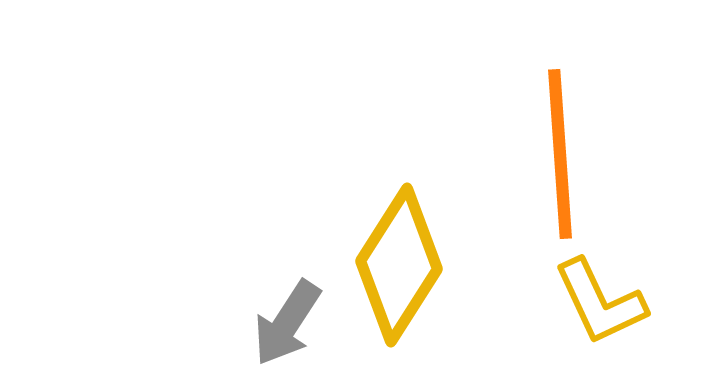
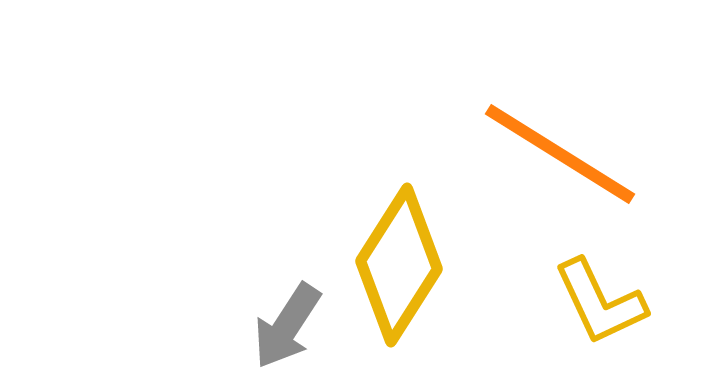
orange line: rotated 54 degrees counterclockwise
gray arrow: moved 3 px down
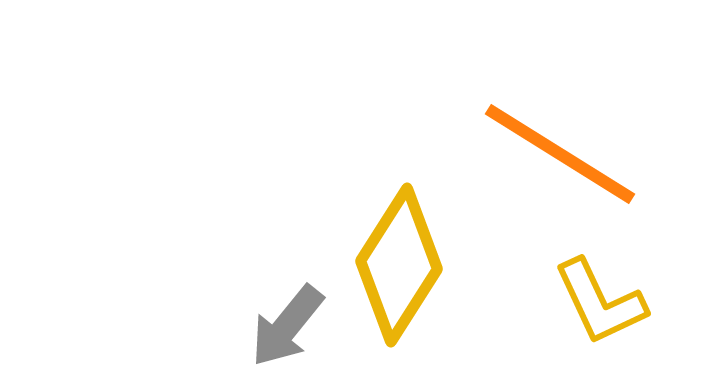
gray arrow: rotated 6 degrees clockwise
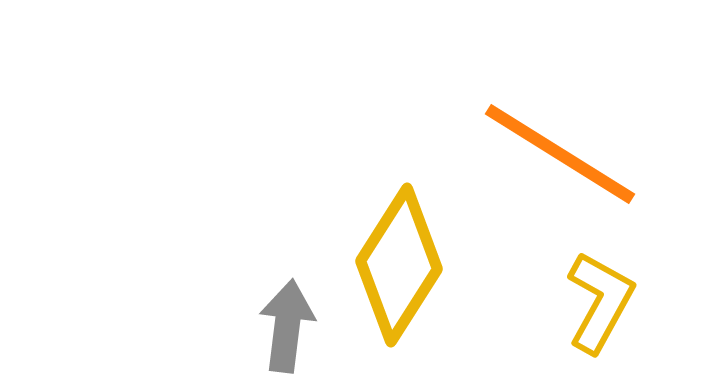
yellow L-shape: rotated 126 degrees counterclockwise
gray arrow: rotated 148 degrees clockwise
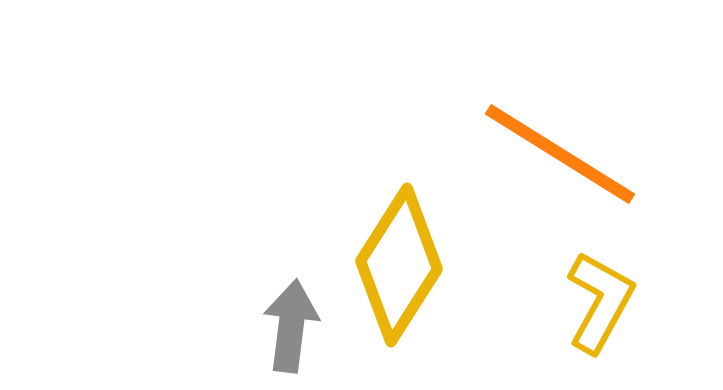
gray arrow: moved 4 px right
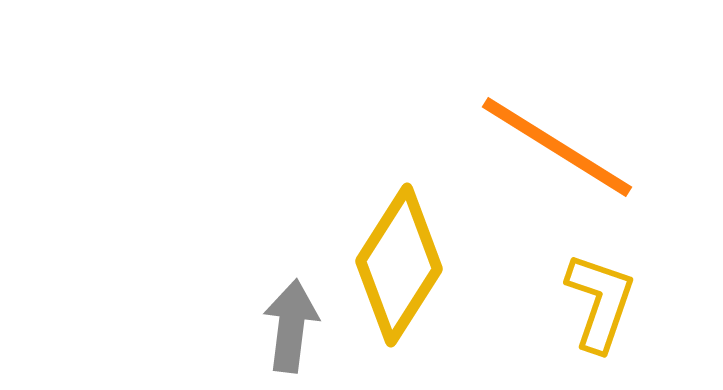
orange line: moved 3 px left, 7 px up
yellow L-shape: rotated 10 degrees counterclockwise
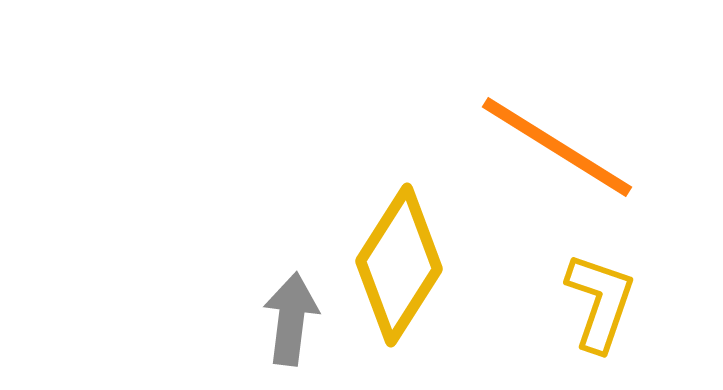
gray arrow: moved 7 px up
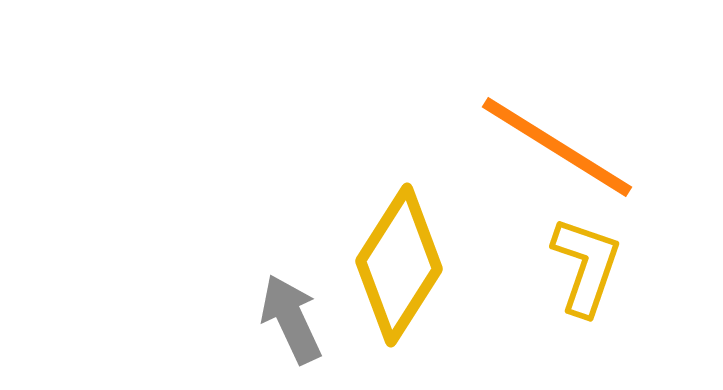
yellow L-shape: moved 14 px left, 36 px up
gray arrow: rotated 32 degrees counterclockwise
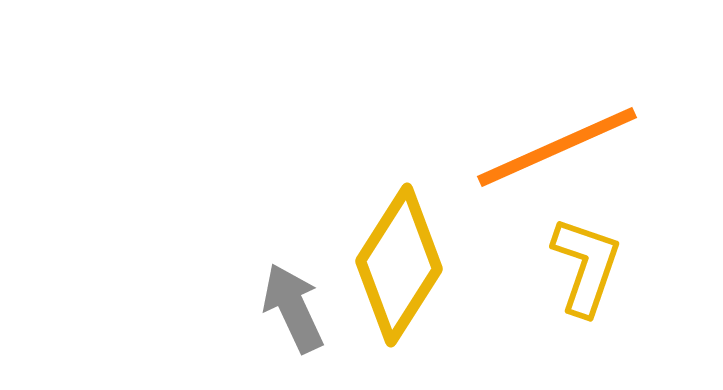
orange line: rotated 56 degrees counterclockwise
gray arrow: moved 2 px right, 11 px up
